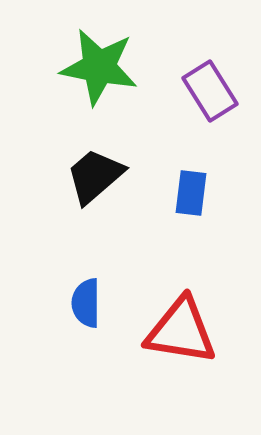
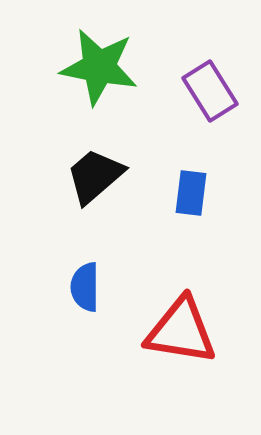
blue semicircle: moved 1 px left, 16 px up
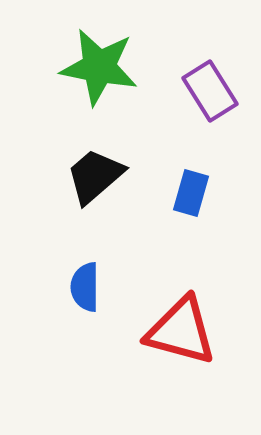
blue rectangle: rotated 9 degrees clockwise
red triangle: rotated 6 degrees clockwise
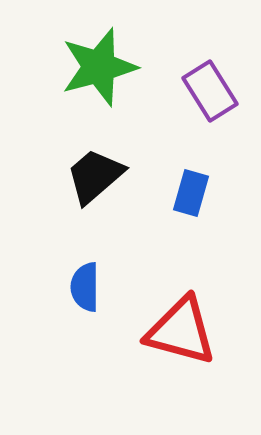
green star: rotated 26 degrees counterclockwise
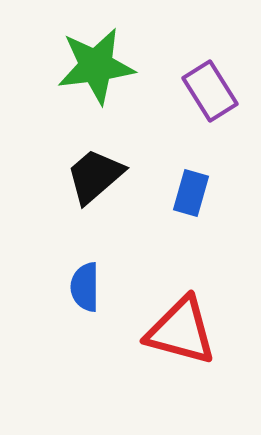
green star: moved 3 px left, 1 px up; rotated 8 degrees clockwise
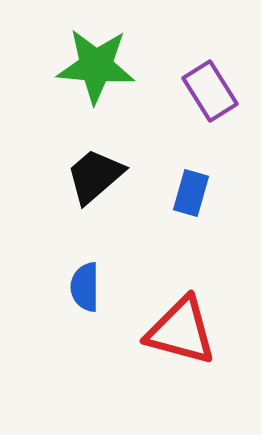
green star: rotated 12 degrees clockwise
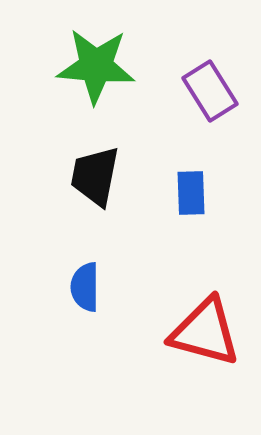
black trapezoid: rotated 38 degrees counterclockwise
blue rectangle: rotated 18 degrees counterclockwise
red triangle: moved 24 px right, 1 px down
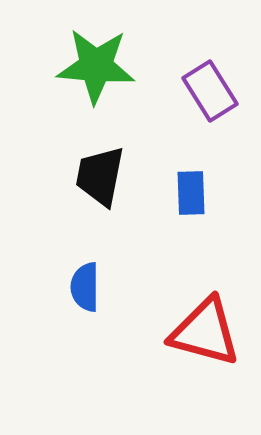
black trapezoid: moved 5 px right
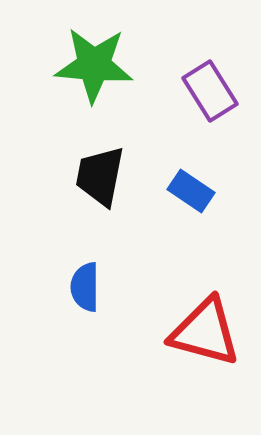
green star: moved 2 px left, 1 px up
blue rectangle: moved 2 px up; rotated 54 degrees counterclockwise
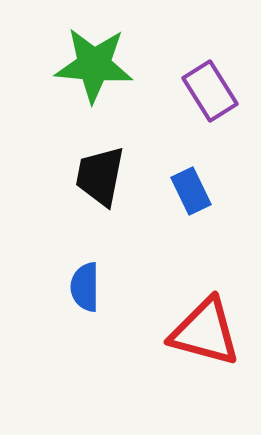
blue rectangle: rotated 30 degrees clockwise
